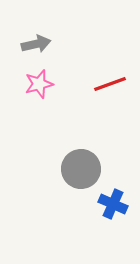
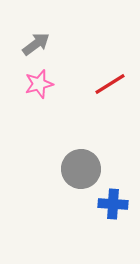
gray arrow: rotated 24 degrees counterclockwise
red line: rotated 12 degrees counterclockwise
blue cross: rotated 20 degrees counterclockwise
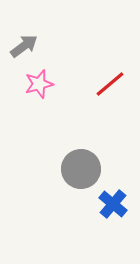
gray arrow: moved 12 px left, 2 px down
red line: rotated 8 degrees counterclockwise
blue cross: rotated 36 degrees clockwise
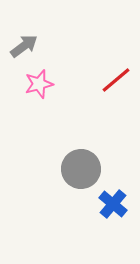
red line: moved 6 px right, 4 px up
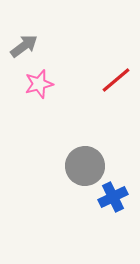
gray circle: moved 4 px right, 3 px up
blue cross: moved 7 px up; rotated 24 degrees clockwise
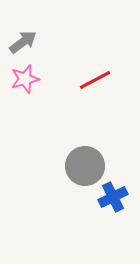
gray arrow: moved 1 px left, 4 px up
red line: moved 21 px left; rotated 12 degrees clockwise
pink star: moved 14 px left, 5 px up
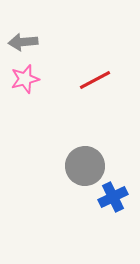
gray arrow: rotated 148 degrees counterclockwise
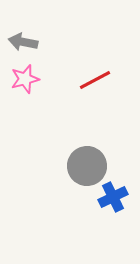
gray arrow: rotated 16 degrees clockwise
gray circle: moved 2 px right
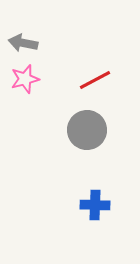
gray arrow: moved 1 px down
gray circle: moved 36 px up
blue cross: moved 18 px left, 8 px down; rotated 28 degrees clockwise
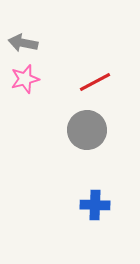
red line: moved 2 px down
